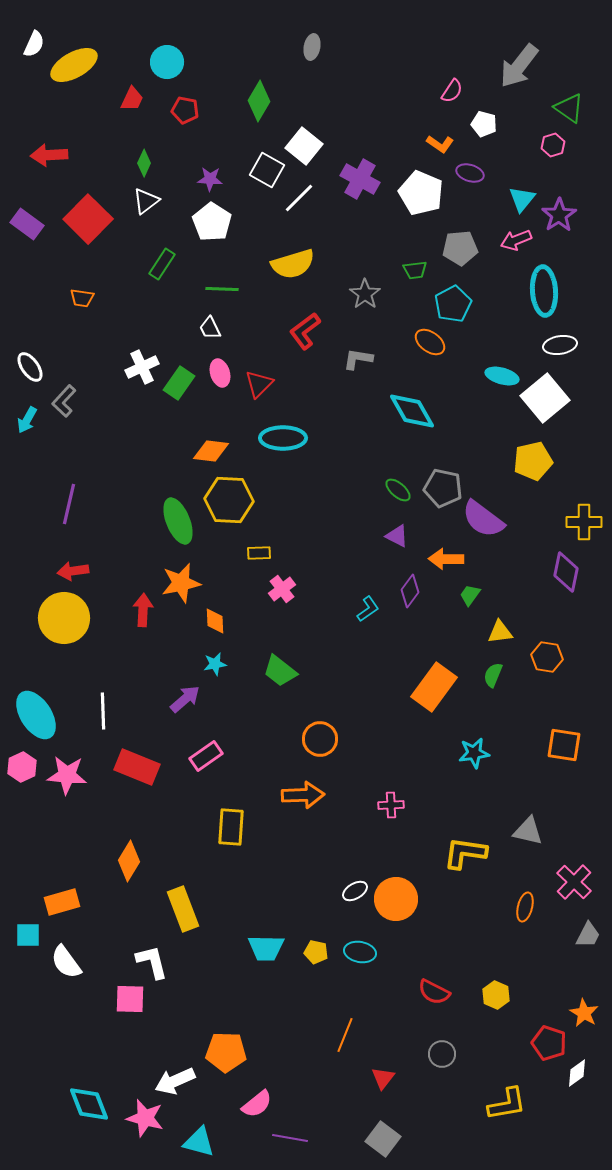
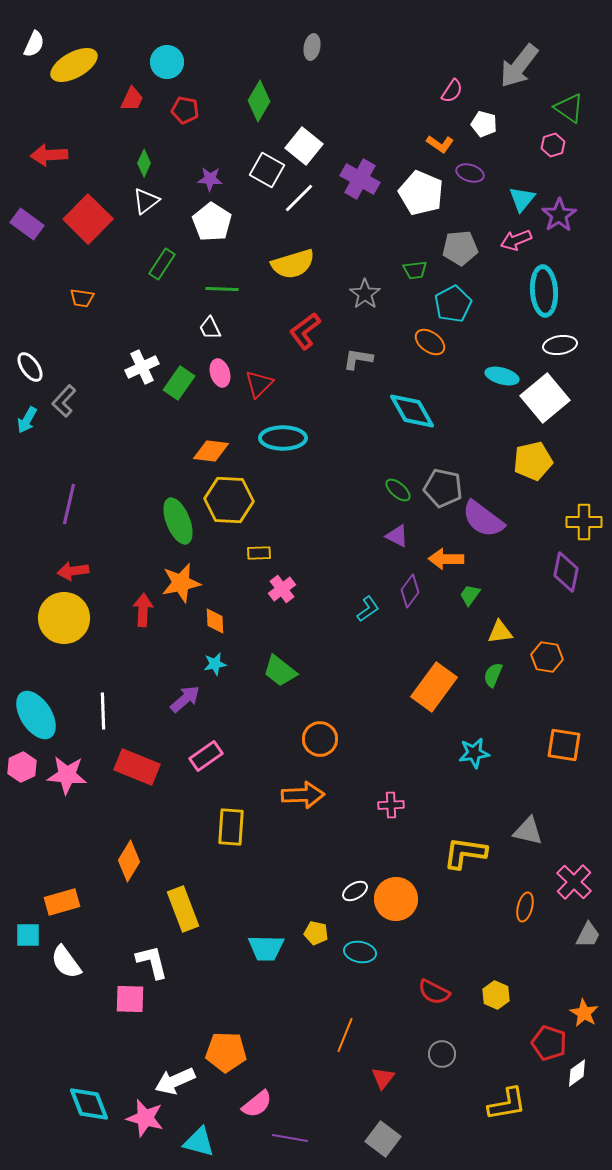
yellow pentagon at (316, 952): moved 19 px up
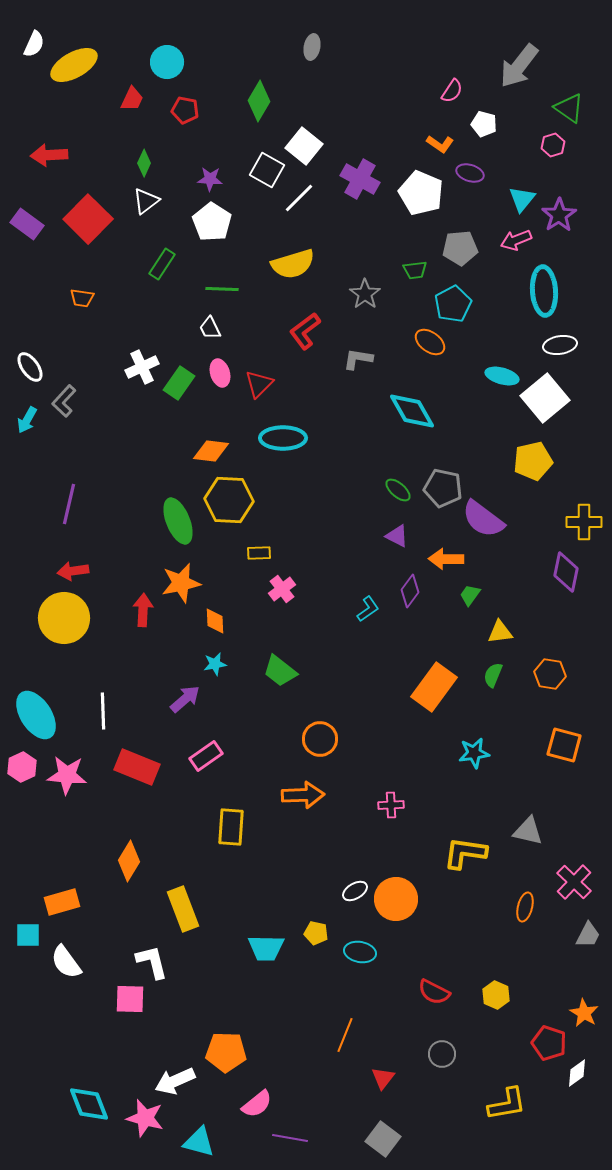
orange hexagon at (547, 657): moved 3 px right, 17 px down
orange square at (564, 745): rotated 6 degrees clockwise
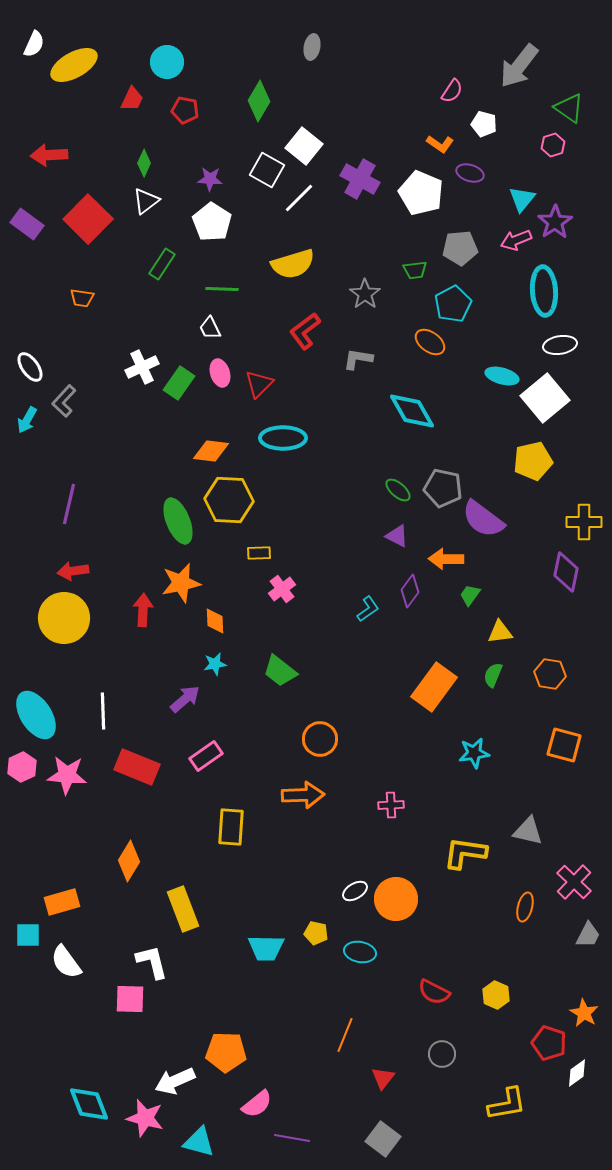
purple star at (559, 215): moved 4 px left, 7 px down
purple line at (290, 1138): moved 2 px right
